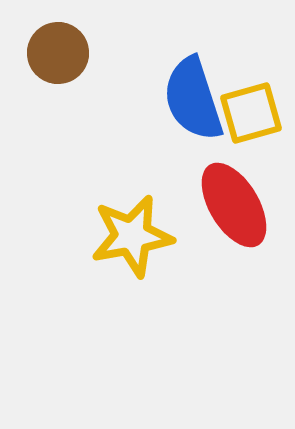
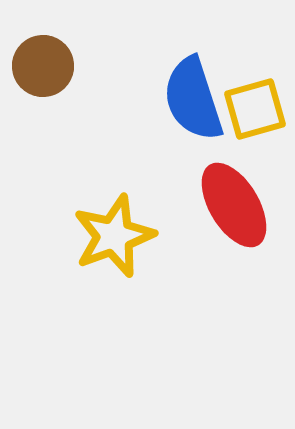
brown circle: moved 15 px left, 13 px down
yellow square: moved 4 px right, 4 px up
yellow star: moved 18 px left; rotated 10 degrees counterclockwise
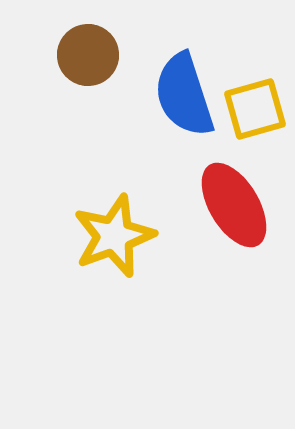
brown circle: moved 45 px right, 11 px up
blue semicircle: moved 9 px left, 4 px up
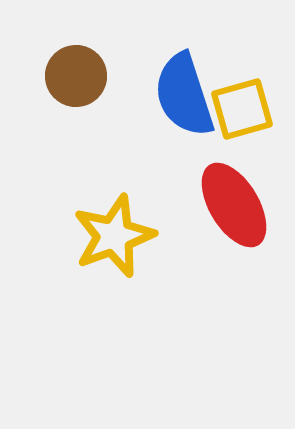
brown circle: moved 12 px left, 21 px down
yellow square: moved 13 px left
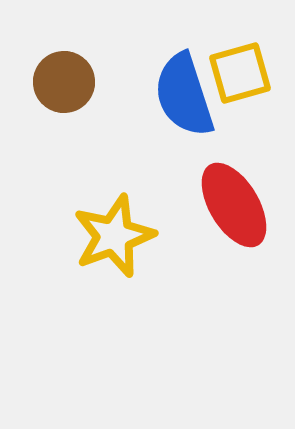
brown circle: moved 12 px left, 6 px down
yellow square: moved 2 px left, 36 px up
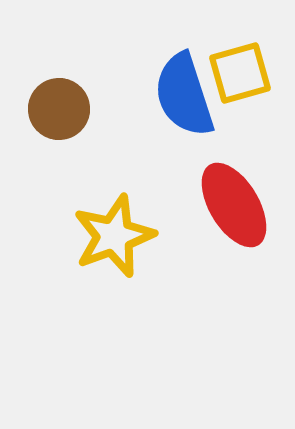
brown circle: moved 5 px left, 27 px down
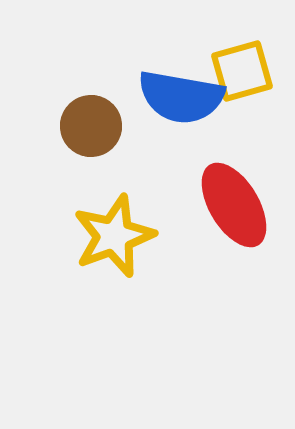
yellow square: moved 2 px right, 2 px up
blue semicircle: moved 3 px left, 2 px down; rotated 62 degrees counterclockwise
brown circle: moved 32 px right, 17 px down
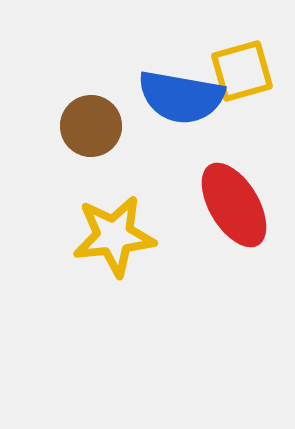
yellow star: rotated 14 degrees clockwise
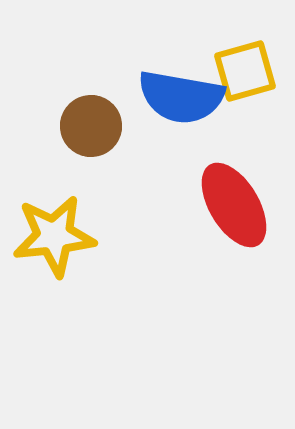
yellow square: moved 3 px right
yellow star: moved 60 px left
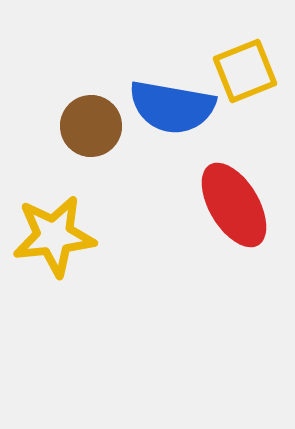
yellow square: rotated 6 degrees counterclockwise
blue semicircle: moved 9 px left, 10 px down
